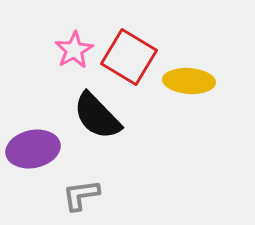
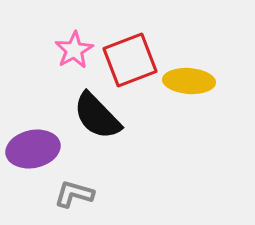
red square: moved 1 px right, 3 px down; rotated 38 degrees clockwise
gray L-shape: moved 7 px left, 1 px up; rotated 24 degrees clockwise
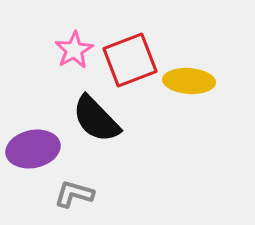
black semicircle: moved 1 px left, 3 px down
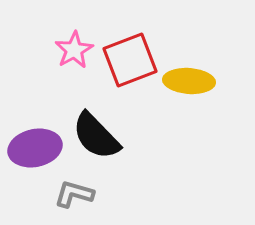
black semicircle: moved 17 px down
purple ellipse: moved 2 px right, 1 px up
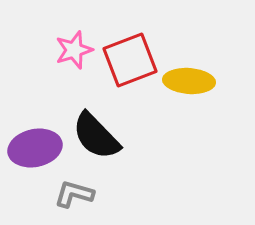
pink star: rotated 12 degrees clockwise
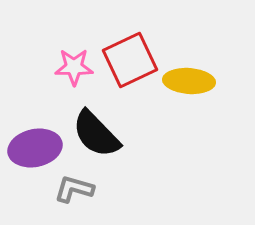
pink star: moved 17 px down; rotated 18 degrees clockwise
red square: rotated 4 degrees counterclockwise
black semicircle: moved 2 px up
gray L-shape: moved 5 px up
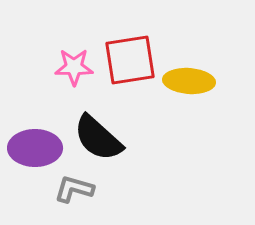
red square: rotated 16 degrees clockwise
black semicircle: moved 2 px right, 4 px down; rotated 4 degrees counterclockwise
purple ellipse: rotated 12 degrees clockwise
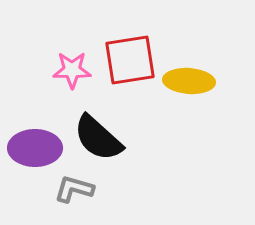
pink star: moved 2 px left, 3 px down
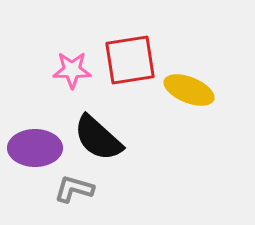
yellow ellipse: moved 9 px down; rotated 18 degrees clockwise
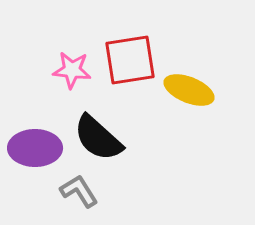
pink star: rotated 6 degrees clockwise
gray L-shape: moved 5 px right, 2 px down; rotated 42 degrees clockwise
